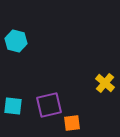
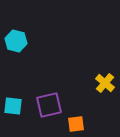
orange square: moved 4 px right, 1 px down
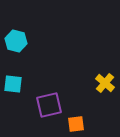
cyan square: moved 22 px up
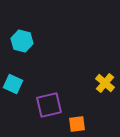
cyan hexagon: moved 6 px right
cyan square: rotated 18 degrees clockwise
orange square: moved 1 px right
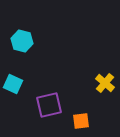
orange square: moved 4 px right, 3 px up
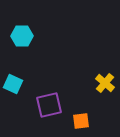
cyan hexagon: moved 5 px up; rotated 15 degrees counterclockwise
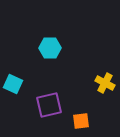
cyan hexagon: moved 28 px right, 12 px down
yellow cross: rotated 12 degrees counterclockwise
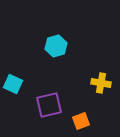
cyan hexagon: moved 6 px right, 2 px up; rotated 15 degrees counterclockwise
yellow cross: moved 4 px left; rotated 18 degrees counterclockwise
orange square: rotated 12 degrees counterclockwise
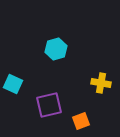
cyan hexagon: moved 3 px down
